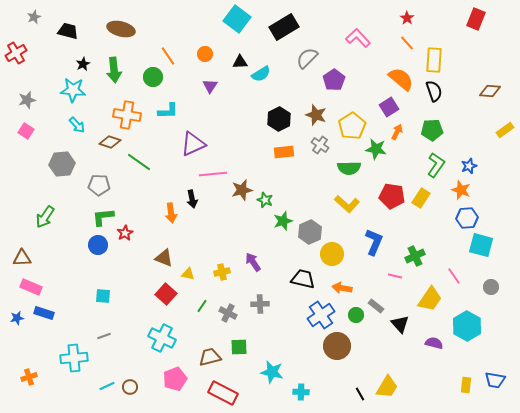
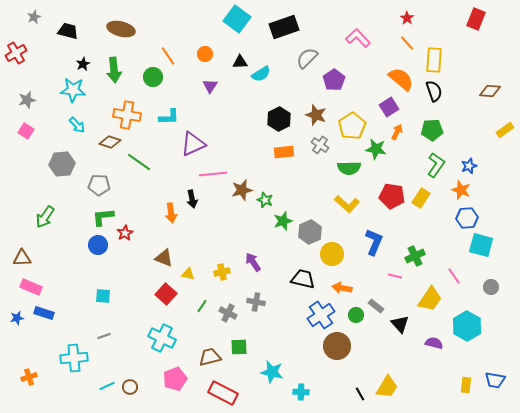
black rectangle at (284, 27): rotated 12 degrees clockwise
cyan L-shape at (168, 111): moved 1 px right, 6 px down
gray cross at (260, 304): moved 4 px left, 2 px up; rotated 12 degrees clockwise
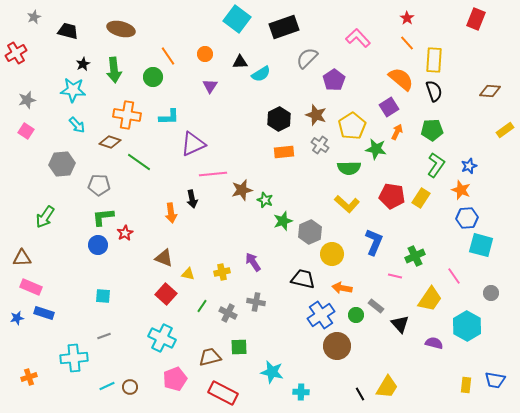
gray circle at (491, 287): moved 6 px down
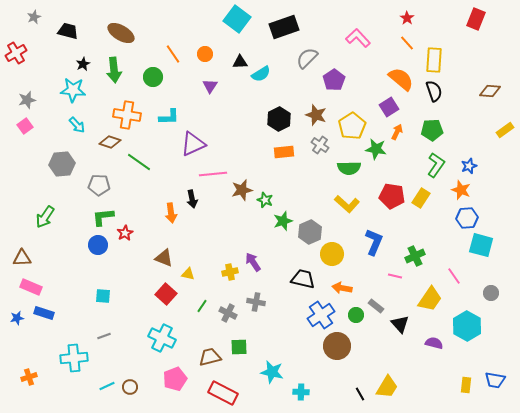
brown ellipse at (121, 29): moved 4 px down; rotated 16 degrees clockwise
orange line at (168, 56): moved 5 px right, 2 px up
pink square at (26, 131): moved 1 px left, 5 px up; rotated 21 degrees clockwise
yellow cross at (222, 272): moved 8 px right
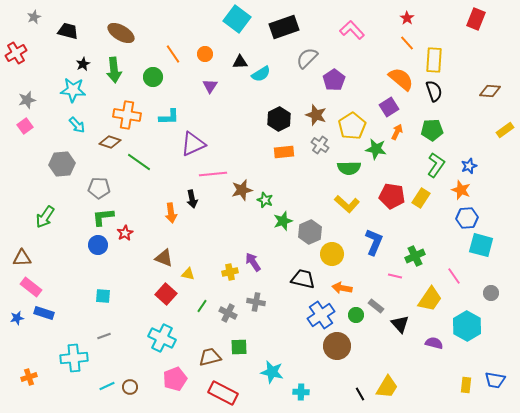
pink L-shape at (358, 38): moved 6 px left, 8 px up
gray pentagon at (99, 185): moved 3 px down
pink rectangle at (31, 287): rotated 15 degrees clockwise
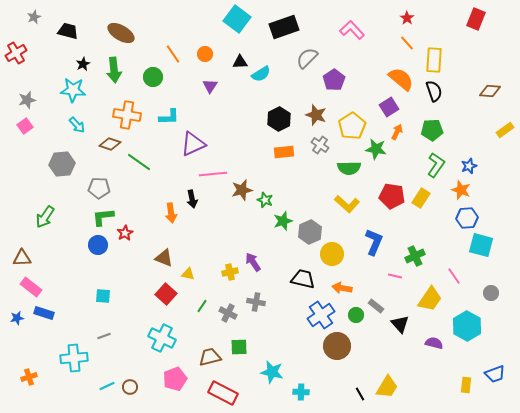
brown diamond at (110, 142): moved 2 px down
blue trapezoid at (495, 380): moved 6 px up; rotated 30 degrees counterclockwise
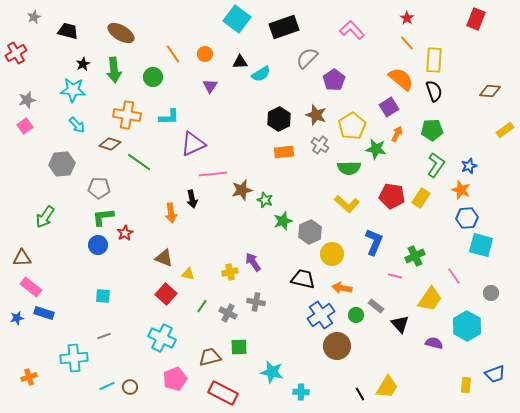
orange arrow at (397, 132): moved 2 px down
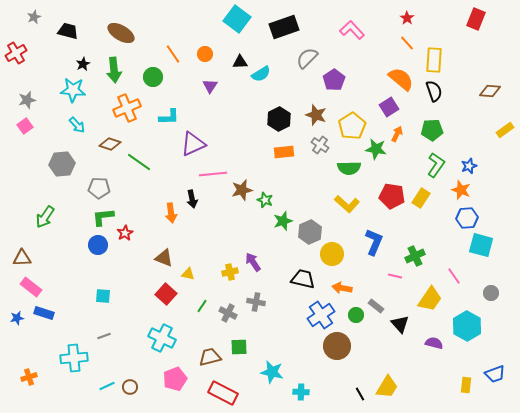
orange cross at (127, 115): moved 7 px up; rotated 32 degrees counterclockwise
